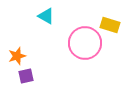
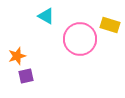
pink circle: moved 5 px left, 4 px up
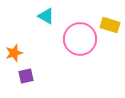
orange star: moved 3 px left, 3 px up
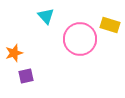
cyan triangle: rotated 18 degrees clockwise
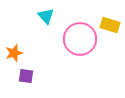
purple square: rotated 21 degrees clockwise
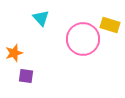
cyan triangle: moved 5 px left, 2 px down
pink circle: moved 3 px right
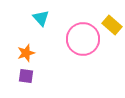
yellow rectangle: moved 2 px right; rotated 24 degrees clockwise
orange star: moved 12 px right
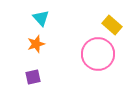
pink circle: moved 15 px right, 15 px down
orange star: moved 10 px right, 9 px up
purple square: moved 7 px right, 1 px down; rotated 21 degrees counterclockwise
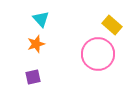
cyan triangle: moved 1 px down
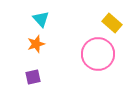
yellow rectangle: moved 2 px up
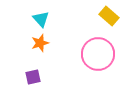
yellow rectangle: moved 3 px left, 7 px up
orange star: moved 4 px right, 1 px up
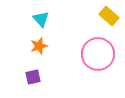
orange star: moved 1 px left, 3 px down
